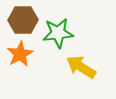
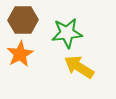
green star: moved 9 px right
yellow arrow: moved 2 px left
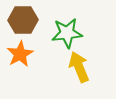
yellow arrow: rotated 36 degrees clockwise
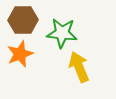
green star: moved 5 px left; rotated 12 degrees clockwise
orange star: rotated 8 degrees clockwise
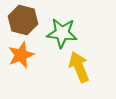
brown hexagon: rotated 16 degrees clockwise
orange star: moved 1 px right, 1 px down
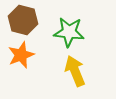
green star: moved 7 px right, 1 px up
yellow arrow: moved 4 px left, 4 px down
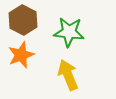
brown hexagon: rotated 12 degrees clockwise
yellow arrow: moved 7 px left, 4 px down
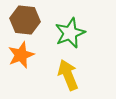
brown hexagon: moved 2 px right; rotated 20 degrees counterclockwise
green star: moved 1 px right, 1 px down; rotated 28 degrees counterclockwise
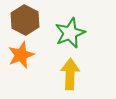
brown hexagon: rotated 20 degrees clockwise
yellow arrow: moved 2 px right, 1 px up; rotated 24 degrees clockwise
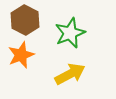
yellow arrow: rotated 60 degrees clockwise
